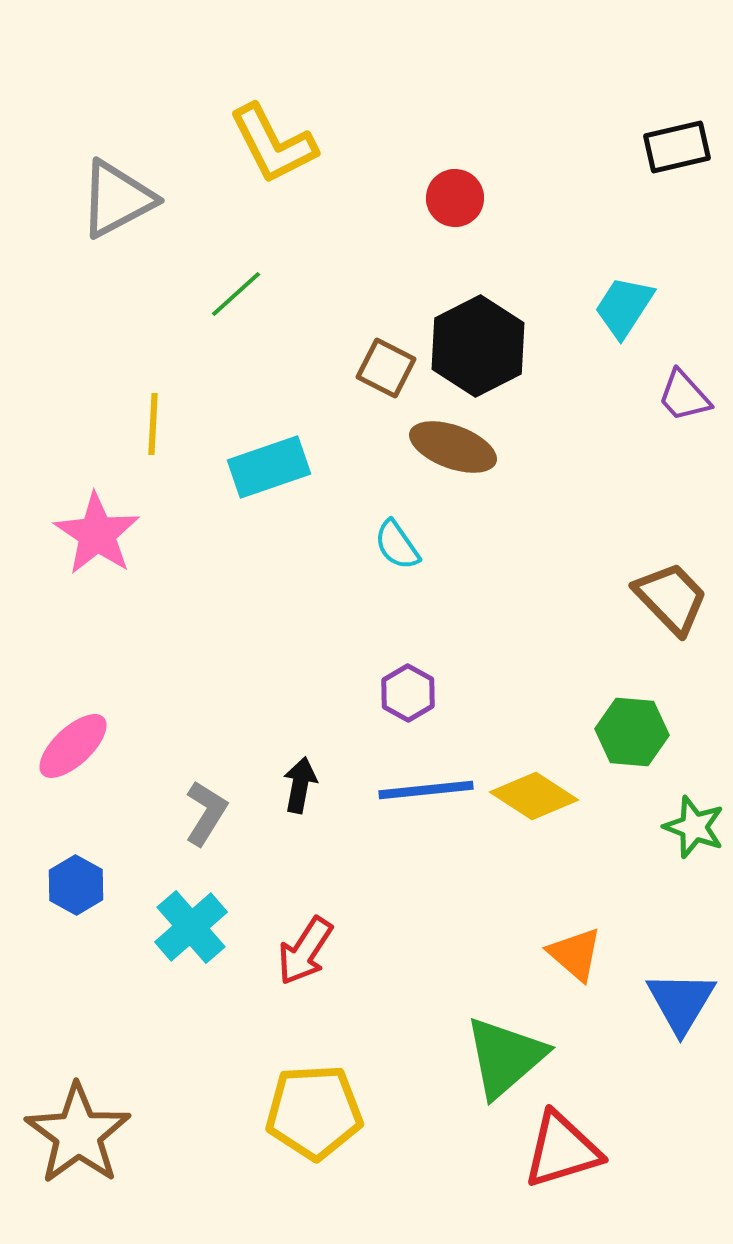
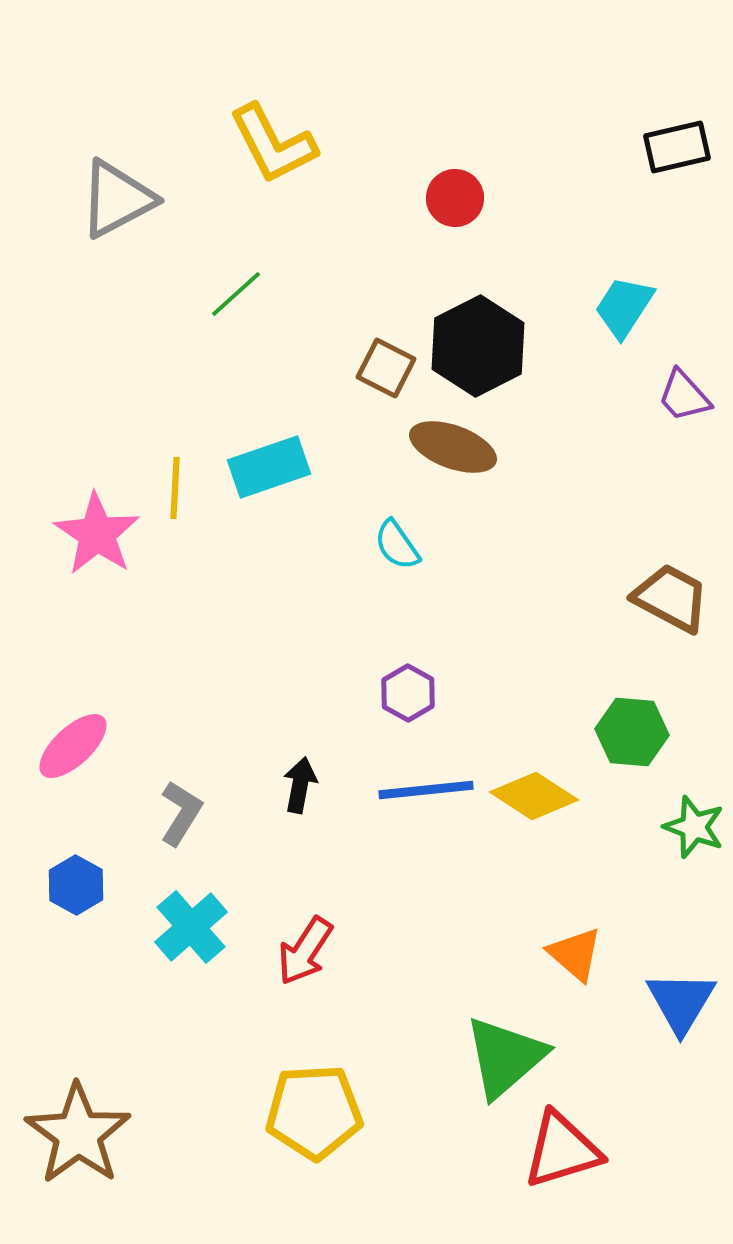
yellow line: moved 22 px right, 64 px down
brown trapezoid: rotated 18 degrees counterclockwise
gray L-shape: moved 25 px left
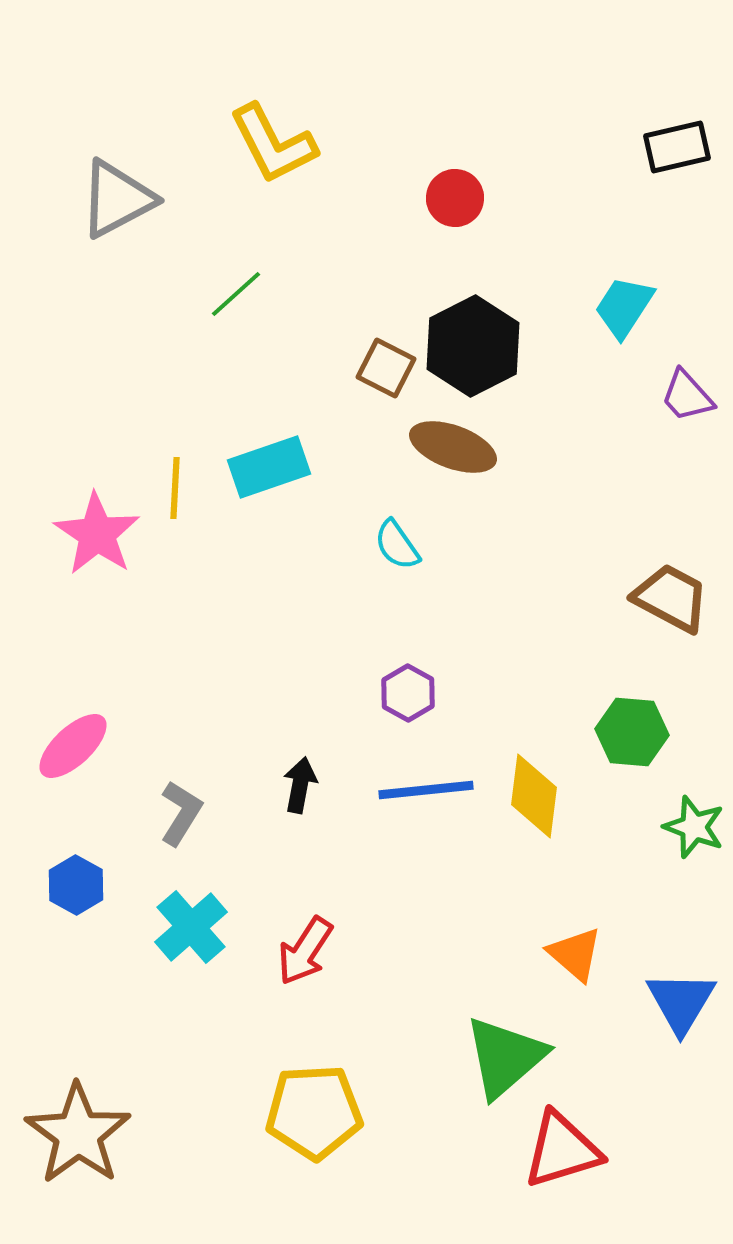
black hexagon: moved 5 px left
purple trapezoid: moved 3 px right
yellow diamond: rotated 64 degrees clockwise
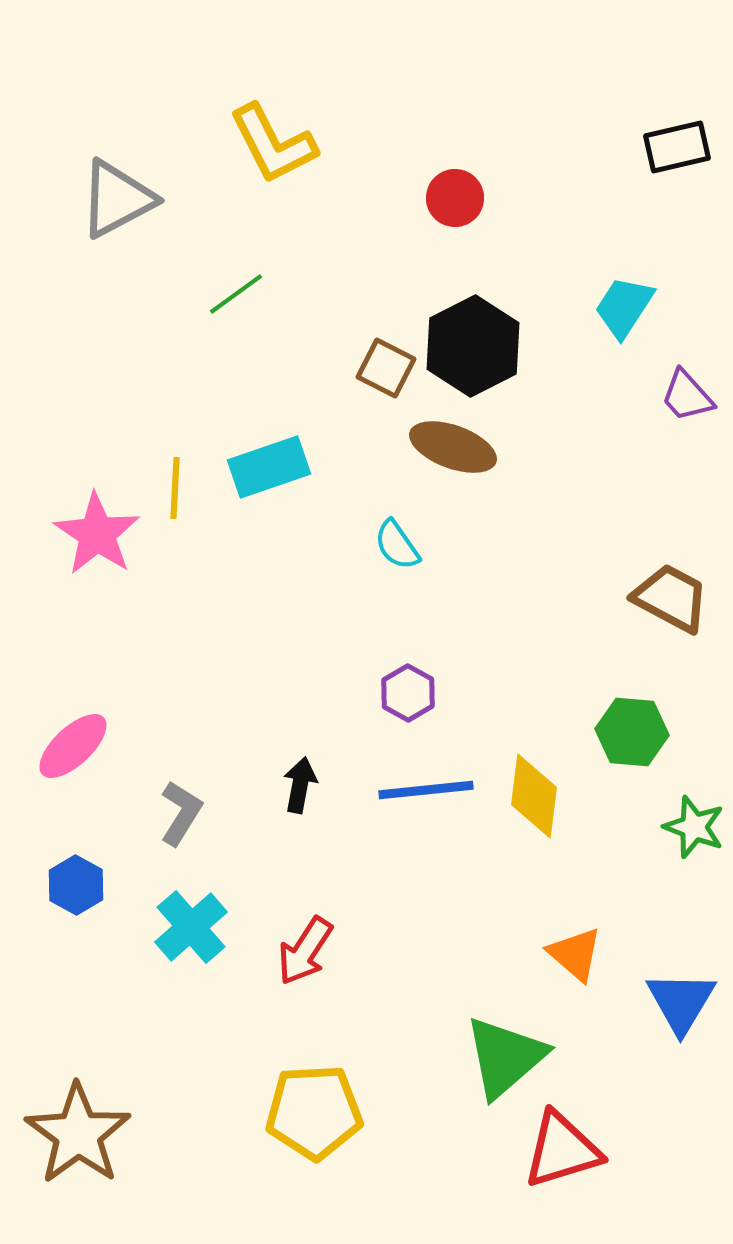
green line: rotated 6 degrees clockwise
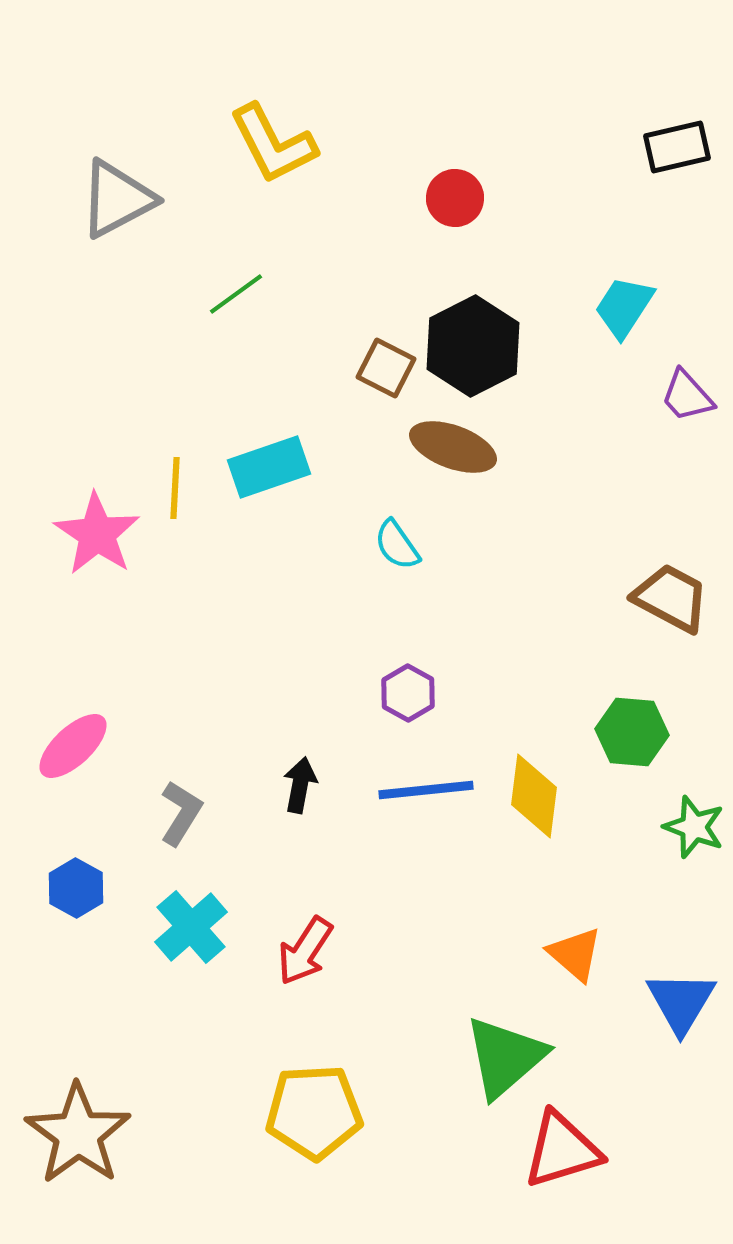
blue hexagon: moved 3 px down
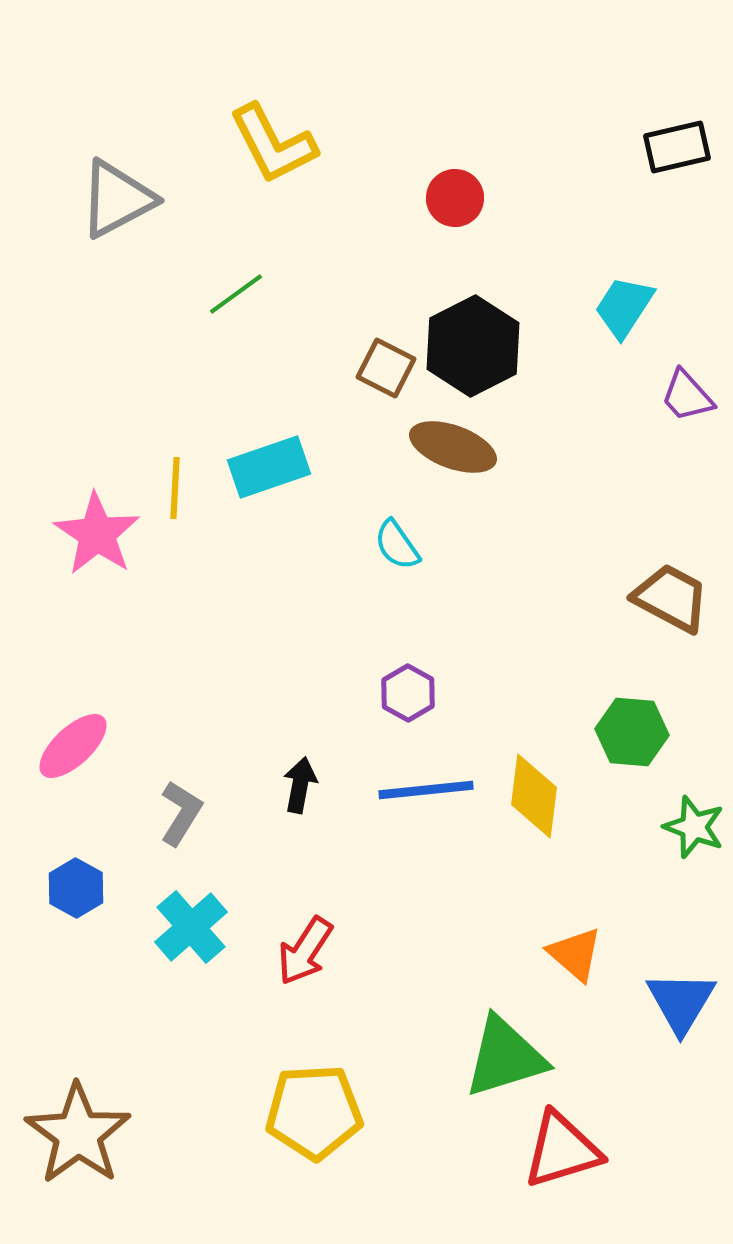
green triangle: rotated 24 degrees clockwise
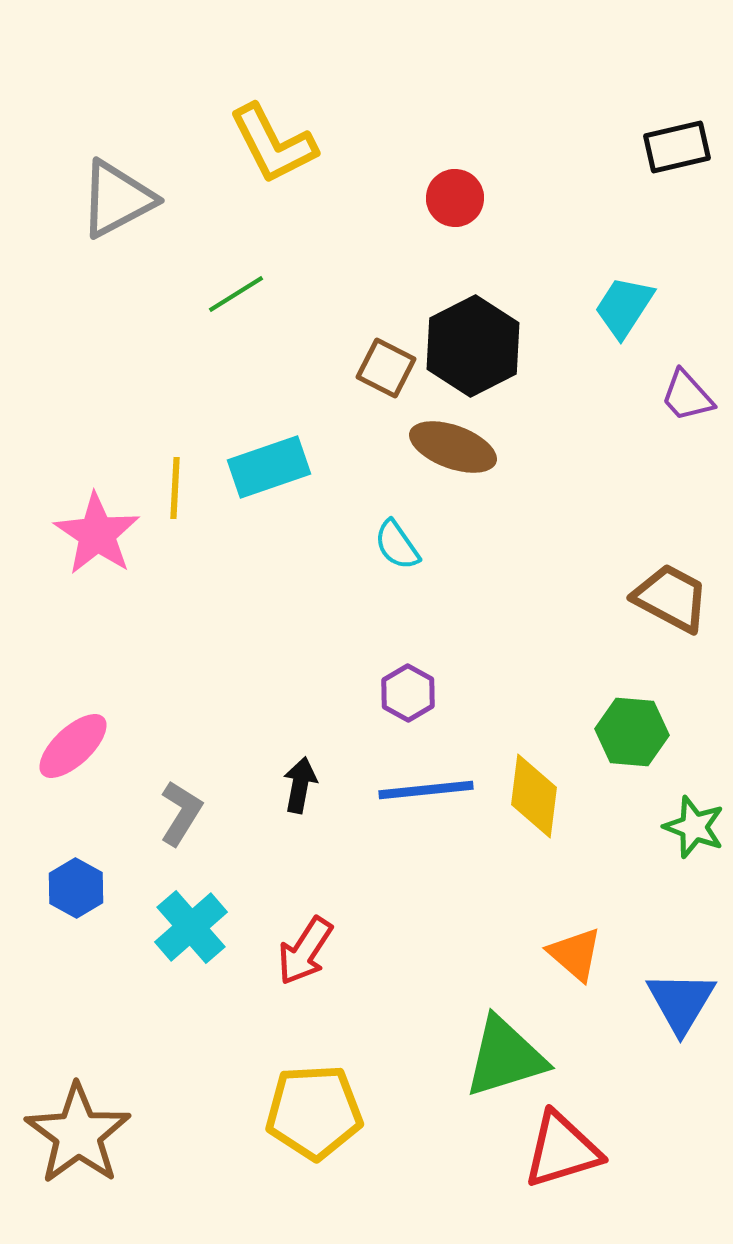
green line: rotated 4 degrees clockwise
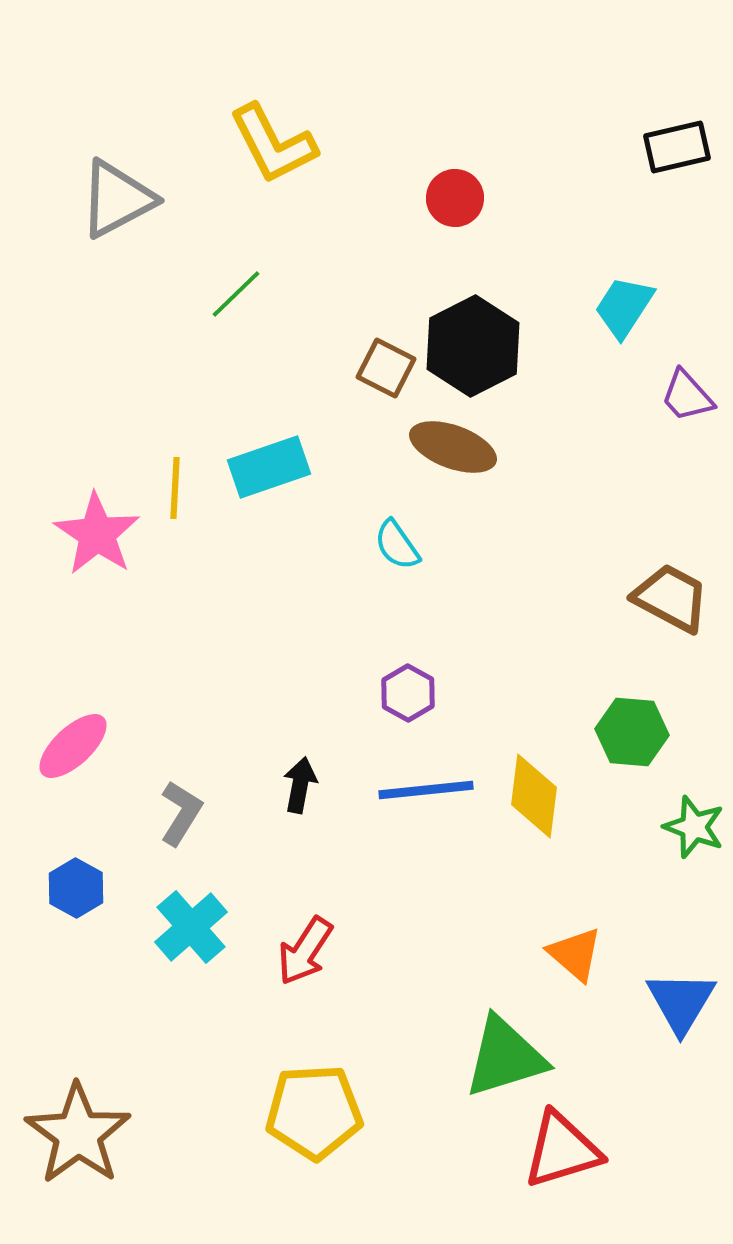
green line: rotated 12 degrees counterclockwise
